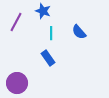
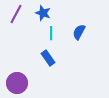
blue star: moved 2 px down
purple line: moved 8 px up
blue semicircle: rotated 70 degrees clockwise
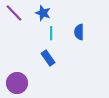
purple line: moved 2 px left, 1 px up; rotated 72 degrees counterclockwise
blue semicircle: rotated 28 degrees counterclockwise
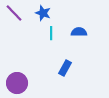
blue semicircle: rotated 91 degrees clockwise
blue rectangle: moved 17 px right, 10 px down; rotated 63 degrees clockwise
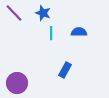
blue rectangle: moved 2 px down
